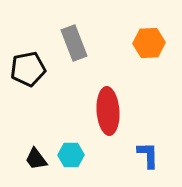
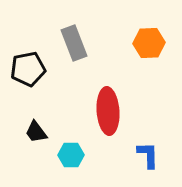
black trapezoid: moved 27 px up
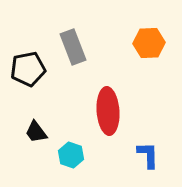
gray rectangle: moved 1 px left, 4 px down
cyan hexagon: rotated 20 degrees clockwise
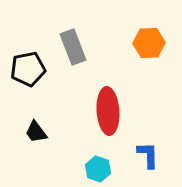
cyan hexagon: moved 27 px right, 14 px down
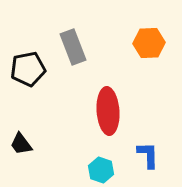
black trapezoid: moved 15 px left, 12 px down
cyan hexagon: moved 3 px right, 1 px down
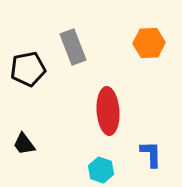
black trapezoid: moved 3 px right
blue L-shape: moved 3 px right, 1 px up
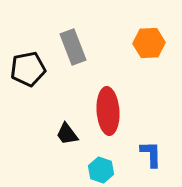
black trapezoid: moved 43 px right, 10 px up
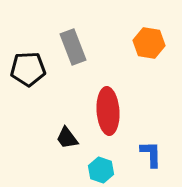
orange hexagon: rotated 12 degrees clockwise
black pentagon: rotated 8 degrees clockwise
black trapezoid: moved 4 px down
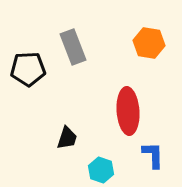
red ellipse: moved 20 px right
black trapezoid: rotated 125 degrees counterclockwise
blue L-shape: moved 2 px right, 1 px down
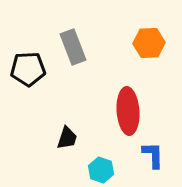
orange hexagon: rotated 12 degrees counterclockwise
